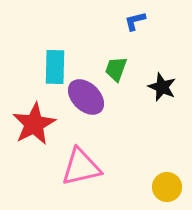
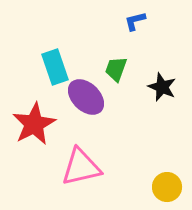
cyan rectangle: rotated 20 degrees counterclockwise
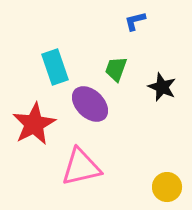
purple ellipse: moved 4 px right, 7 px down
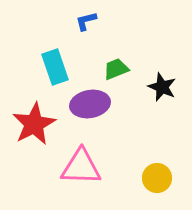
blue L-shape: moved 49 px left
green trapezoid: rotated 48 degrees clockwise
purple ellipse: rotated 54 degrees counterclockwise
pink triangle: rotated 15 degrees clockwise
yellow circle: moved 10 px left, 9 px up
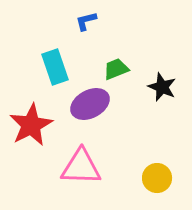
purple ellipse: rotated 18 degrees counterclockwise
red star: moved 3 px left, 1 px down
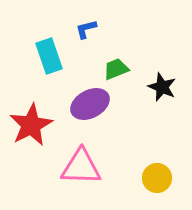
blue L-shape: moved 8 px down
cyan rectangle: moved 6 px left, 11 px up
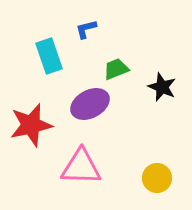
red star: rotated 15 degrees clockwise
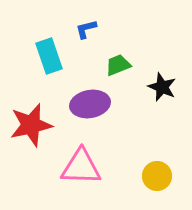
green trapezoid: moved 2 px right, 4 px up
purple ellipse: rotated 18 degrees clockwise
yellow circle: moved 2 px up
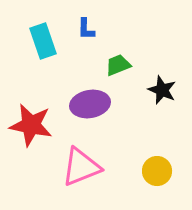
blue L-shape: rotated 75 degrees counterclockwise
cyan rectangle: moved 6 px left, 15 px up
black star: moved 3 px down
red star: rotated 24 degrees clockwise
pink triangle: rotated 24 degrees counterclockwise
yellow circle: moved 5 px up
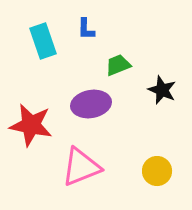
purple ellipse: moved 1 px right
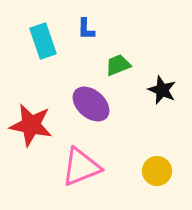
purple ellipse: rotated 51 degrees clockwise
